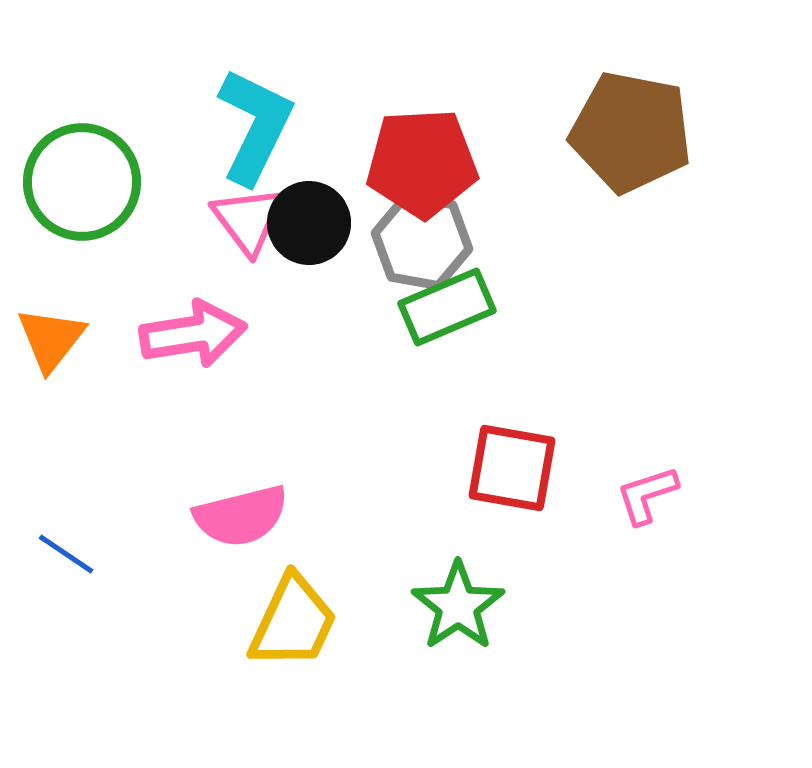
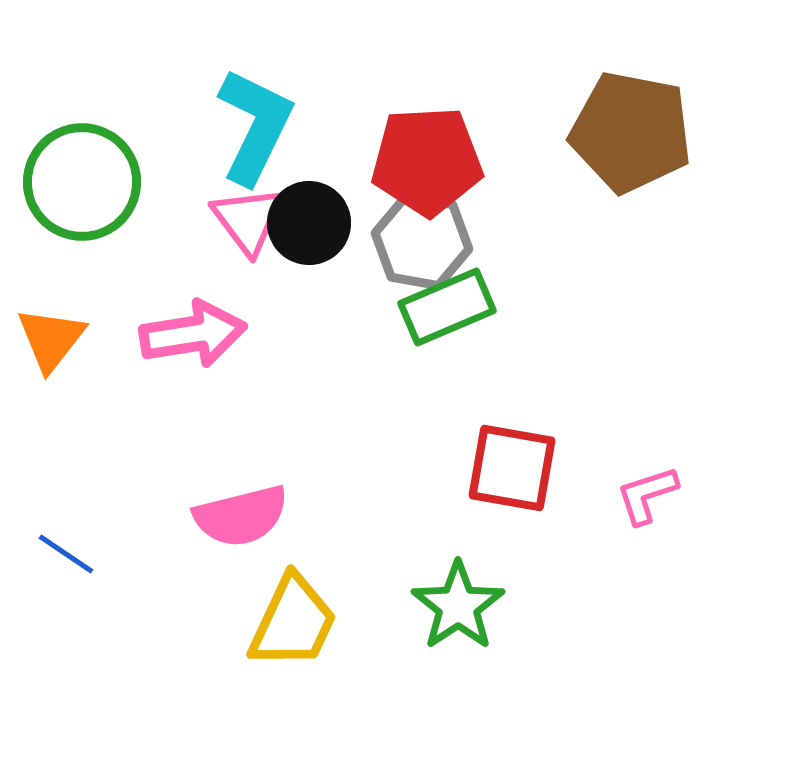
red pentagon: moved 5 px right, 2 px up
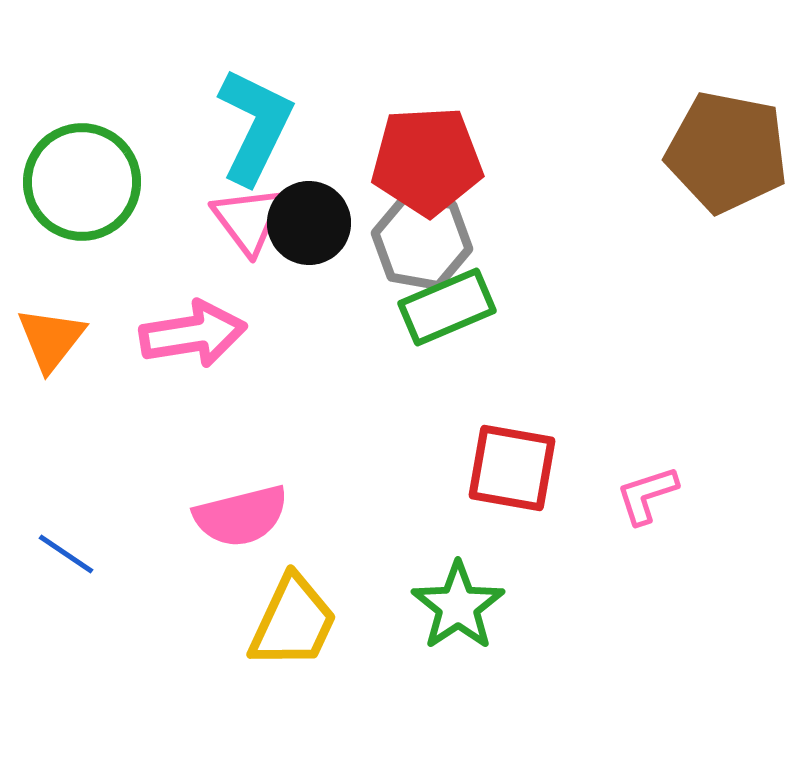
brown pentagon: moved 96 px right, 20 px down
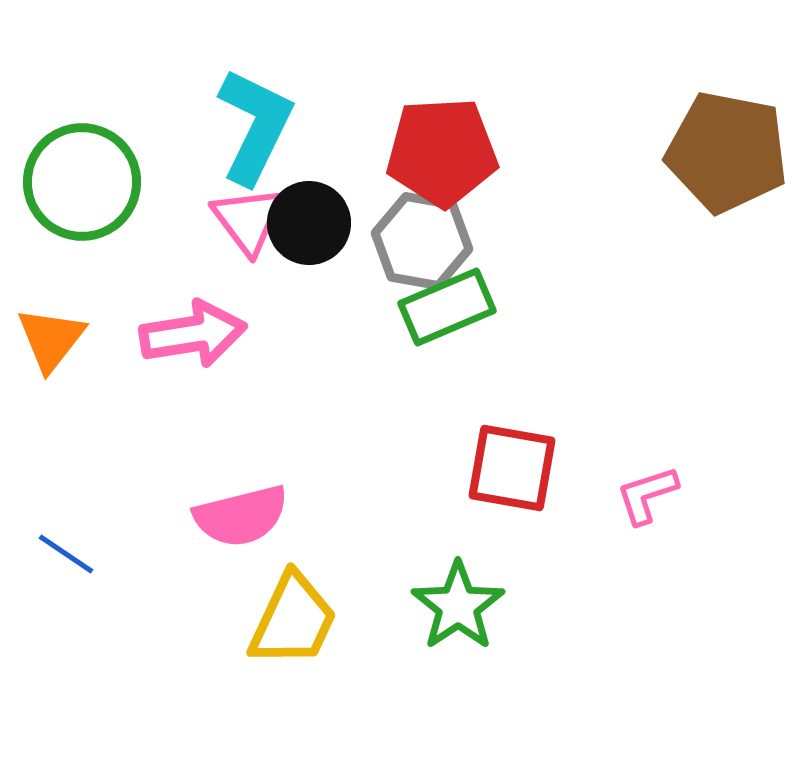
red pentagon: moved 15 px right, 9 px up
yellow trapezoid: moved 2 px up
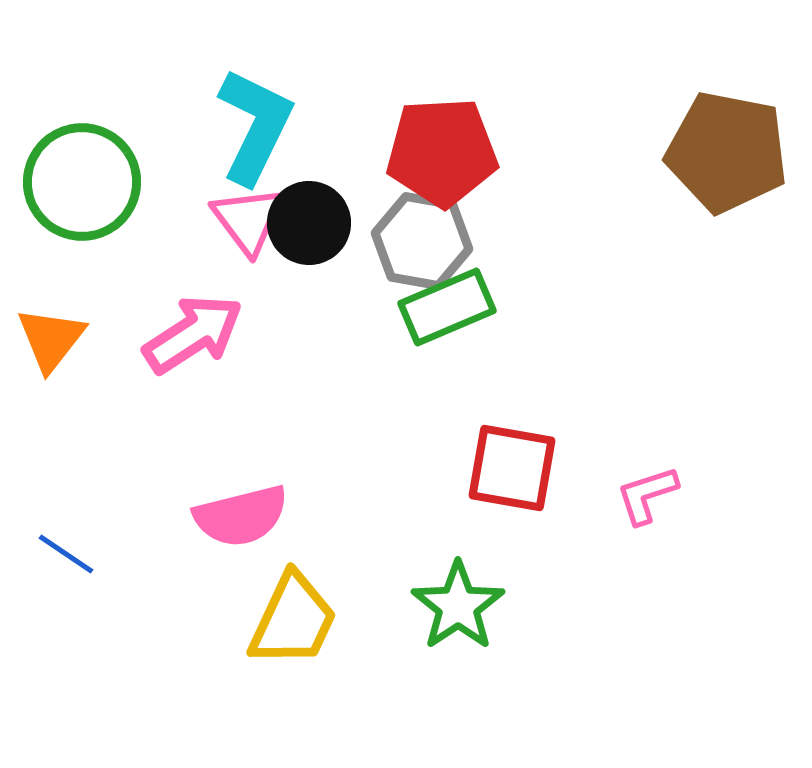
pink arrow: rotated 24 degrees counterclockwise
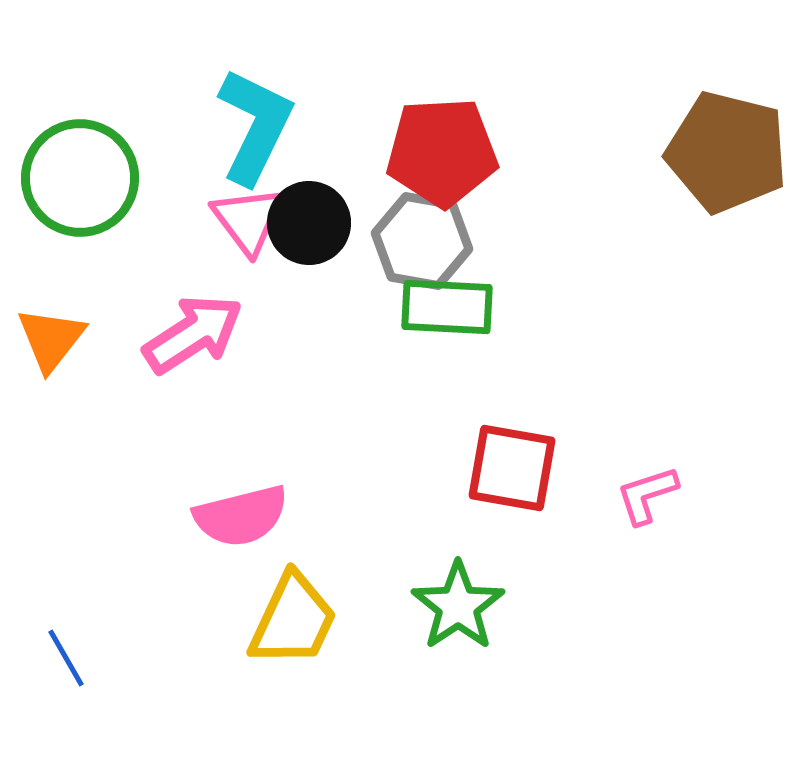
brown pentagon: rotated 3 degrees clockwise
green circle: moved 2 px left, 4 px up
green rectangle: rotated 26 degrees clockwise
blue line: moved 104 px down; rotated 26 degrees clockwise
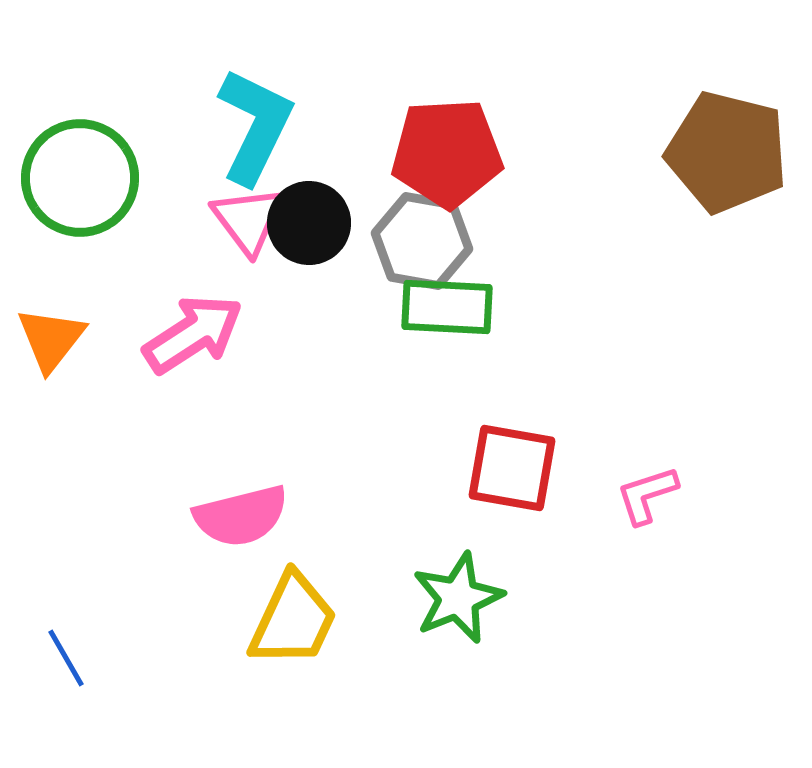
red pentagon: moved 5 px right, 1 px down
green star: moved 8 px up; rotated 12 degrees clockwise
